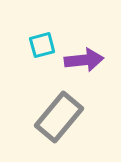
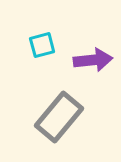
purple arrow: moved 9 px right
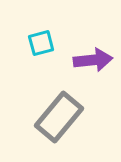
cyan square: moved 1 px left, 2 px up
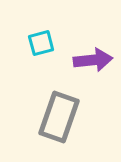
gray rectangle: rotated 21 degrees counterclockwise
